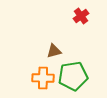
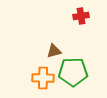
red cross: rotated 28 degrees clockwise
green pentagon: moved 4 px up; rotated 8 degrees clockwise
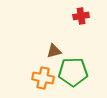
orange cross: rotated 10 degrees clockwise
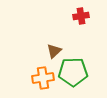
brown triangle: rotated 28 degrees counterclockwise
orange cross: rotated 20 degrees counterclockwise
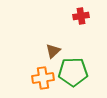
brown triangle: moved 1 px left
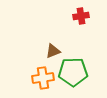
brown triangle: rotated 21 degrees clockwise
